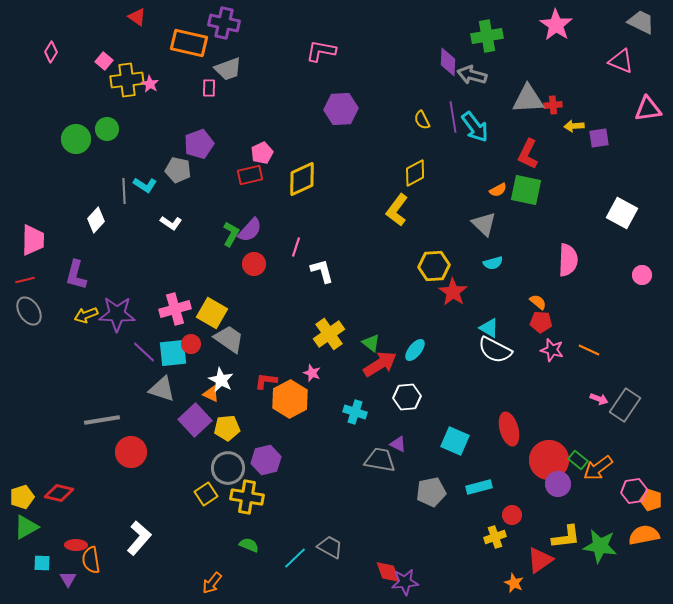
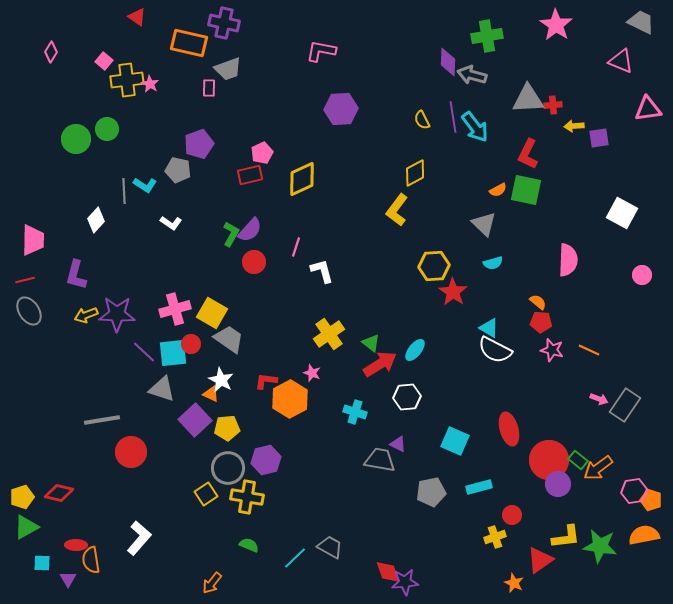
red circle at (254, 264): moved 2 px up
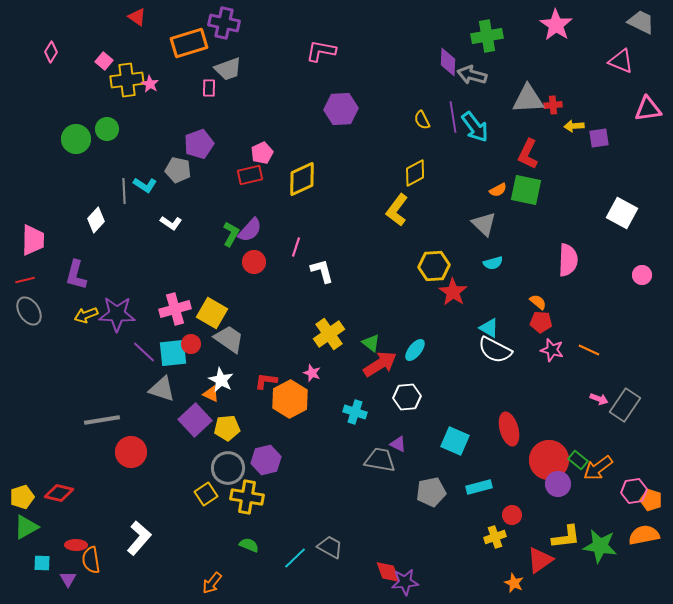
orange rectangle at (189, 43): rotated 30 degrees counterclockwise
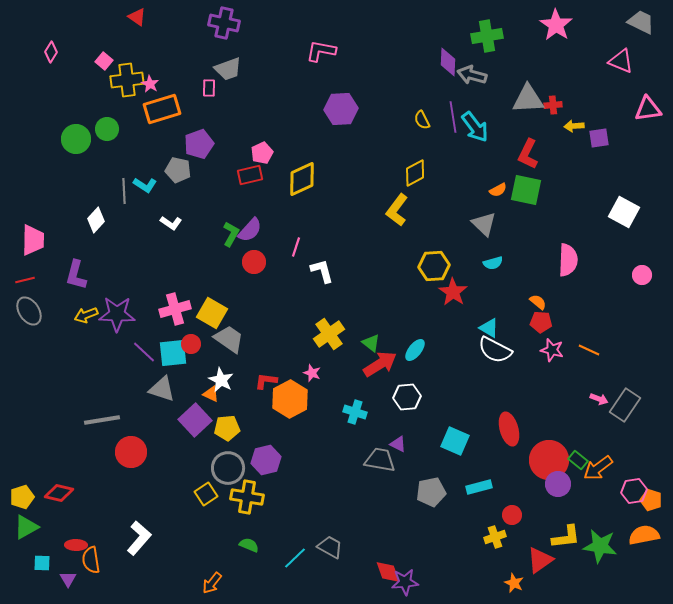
orange rectangle at (189, 43): moved 27 px left, 66 px down
white square at (622, 213): moved 2 px right, 1 px up
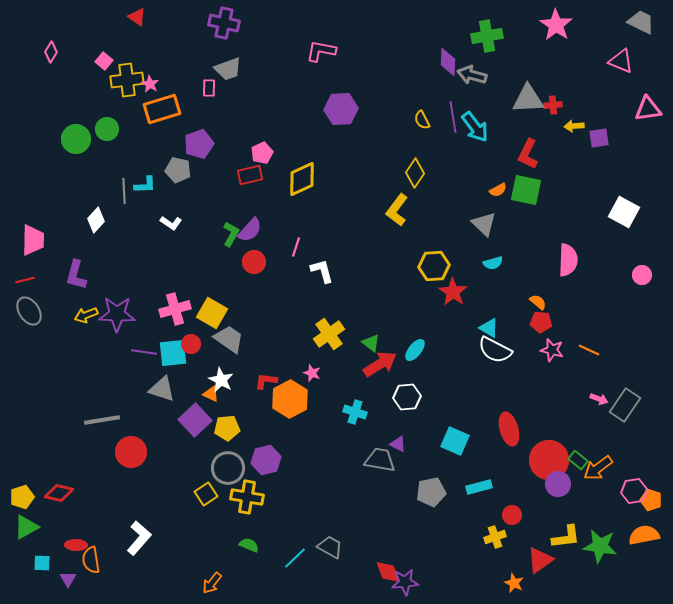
yellow diamond at (415, 173): rotated 28 degrees counterclockwise
cyan L-shape at (145, 185): rotated 35 degrees counterclockwise
purple line at (144, 352): rotated 35 degrees counterclockwise
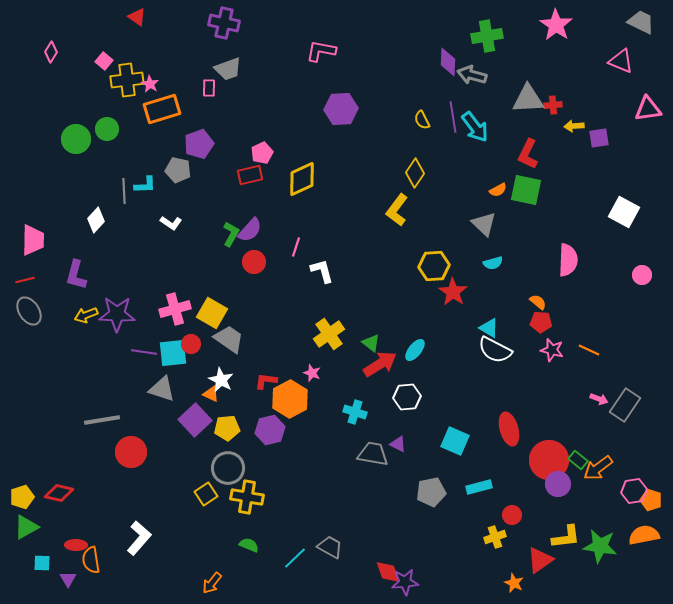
purple hexagon at (266, 460): moved 4 px right, 30 px up
gray trapezoid at (380, 460): moved 7 px left, 6 px up
